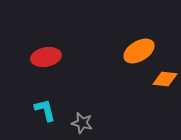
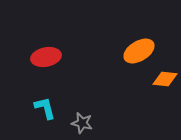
cyan L-shape: moved 2 px up
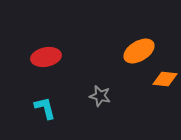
gray star: moved 18 px right, 27 px up
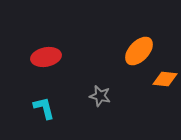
orange ellipse: rotated 16 degrees counterclockwise
cyan L-shape: moved 1 px left
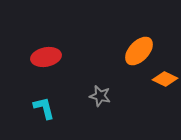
orange diamond: rotated 20 degrees clockwise
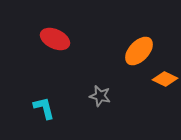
red ellipse: moved 9 px right, 18 px up; rotated 36 degrees clockwise
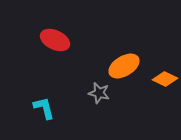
red ellipse: moved 1 px down
orange ellipse: moved 15 px left, 15 px down; rotated 16 degrees clockwise
gray star: moved 1 px left, 3 px up
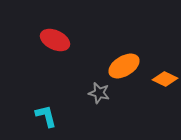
cyan L-shape: moved 2 px right, 8 px down
